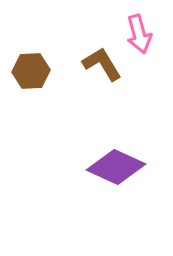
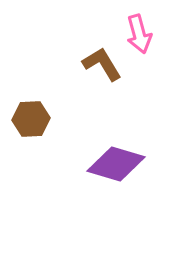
brown hexagon: moved 48 px down
purple diamond: moved 3 px up; rotated 8 degrees counterclockwise
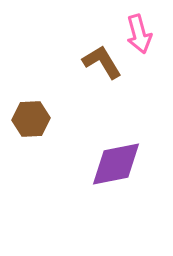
brown L-shape: moved 2 px up
purple diamond: rotated 28 degrees counterclockwise
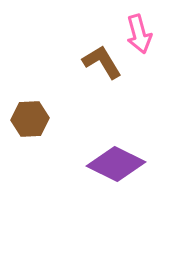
brown hexagon: moved 1 px left
purple diamond: rotated 38 degrees clockwise
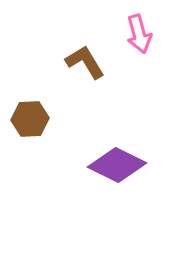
brown L-shape: moved 17 px left
purple diamond: moved 1 px right, 1 px down
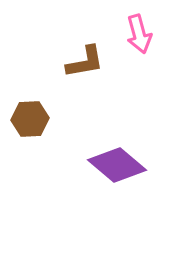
brown L-shape: rotated 111 degrees clockwise
purple diamond: rotated 14 degrees clockwise
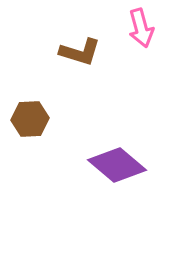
pink arrow: moved 2 px right, 6 px up
brown L-shape: moved 5 px left, 10 px up; rotated 27 degrees clockwise
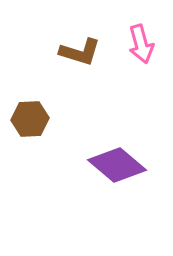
pink arrow: moved 16 px down
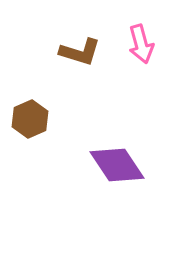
brown hexagon: rotated 21 degrees counterclockwise
purple diamond: rotated 16 degrees clockwise
